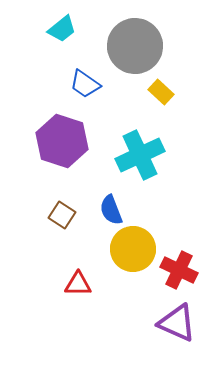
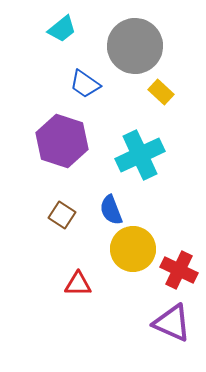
purple triangle: moved 5 px left
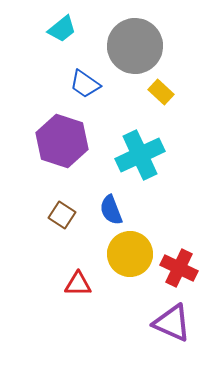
yellow circle: moved 3 px left, 5 px down
red cross: moved 2 px up
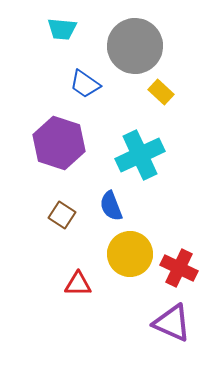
cyan trapezoid: rotated 44 degrees clockwise
purple hexagon: moved 3 px left, 2 px down
blue semicircle: moved 4 px up
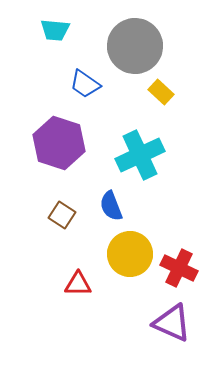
cyan trapezoid: moved 7 px left, 1 px down
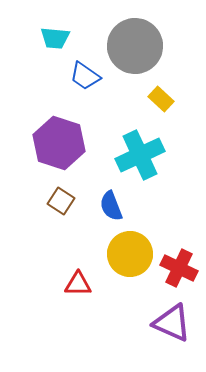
cyan trapezoid: moved 8 px down
blue trapezoid: moved 8 px up
yellow rectangle: moved 7 px down
brown square: moved 1 px left, 14 px up
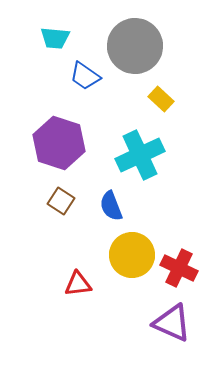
yellow circle: moved 2 px right, 1 px down
red triangle: rotated 8 degrees counterclockwise
